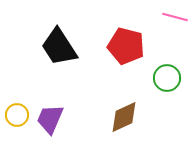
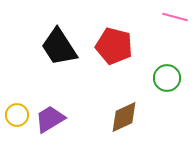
red pentagon: moved 12 px left
purple trapezoid: rotated 36 degrees clockwise
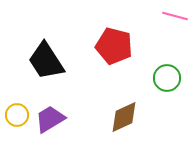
pink line: moved 1 px up
black trapezoid: moved 13 px left, 14 px down
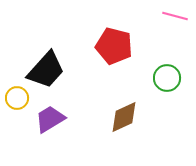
black trapezoid: moved 9 px down; rotated 105 degrees counterclockwise
yellow circle: moved 17 px up
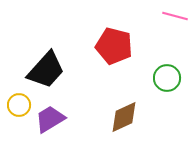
yellow circle: moved 2 px right, 7 px down
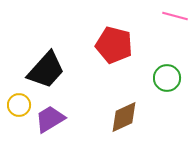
red pentagon: moved 1 px up
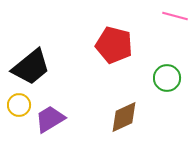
black trapezoid: moved 15 px left, 3 px up; rotated 9 degrees clockwise
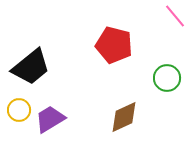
pink line: rotated 35 degrees clockwise
yellow circle: moved 5 px down
